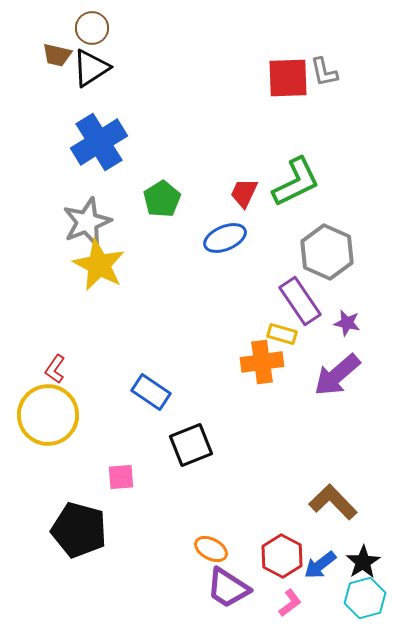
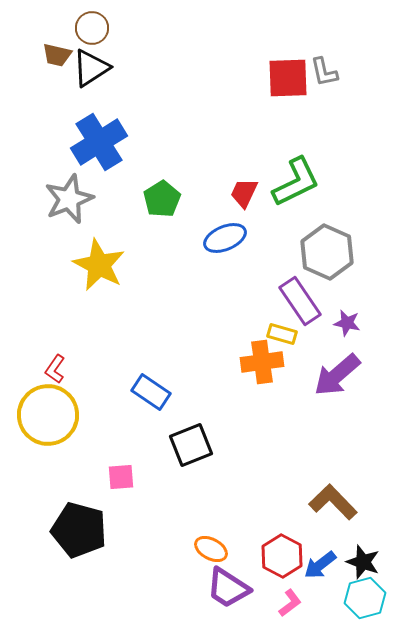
gray star: moved 18 px left, 23 px up
black star: rotated 20 degrees counterclockwise
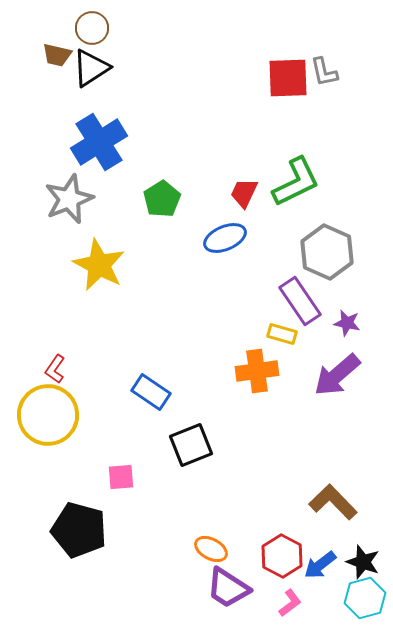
orange cross: moved 5 px left, 9 px down
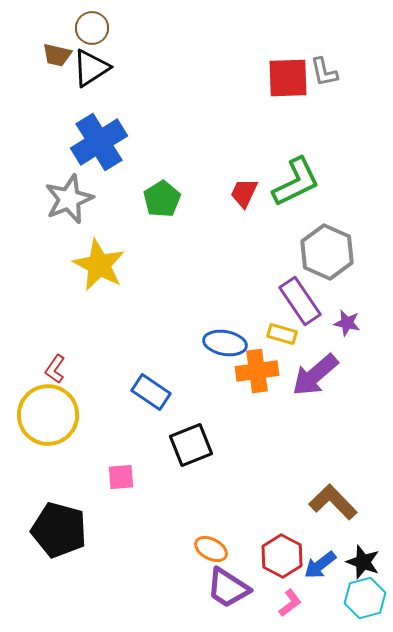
blue ellipse: moved 105 px down; rotated 33 degrees clockwise
purple arrow: moved 22 px left
black pentagon: moved 20 px left
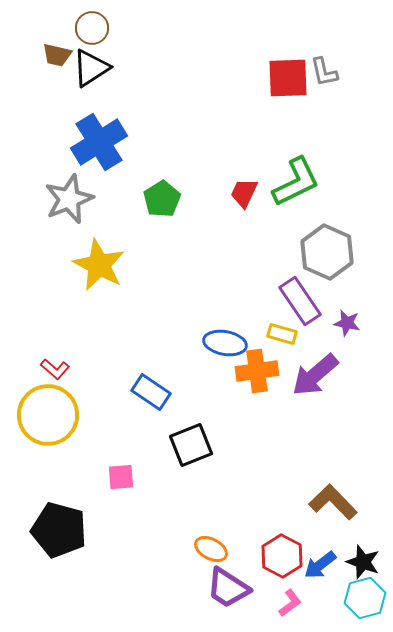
red L-shape: rotated 84 degrees counterclockwise
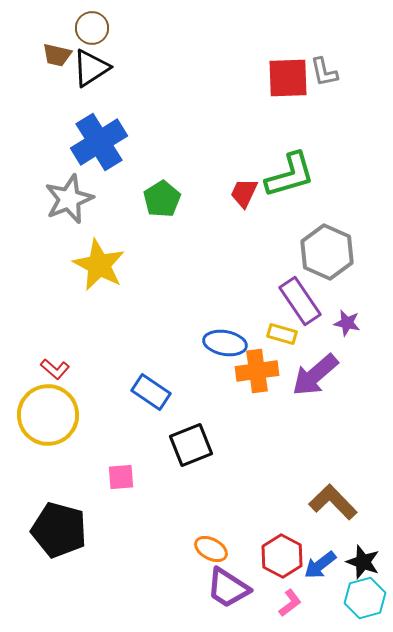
green L-shape: moved 6 px left, 7 px up; rotated 10 degrees clockwise
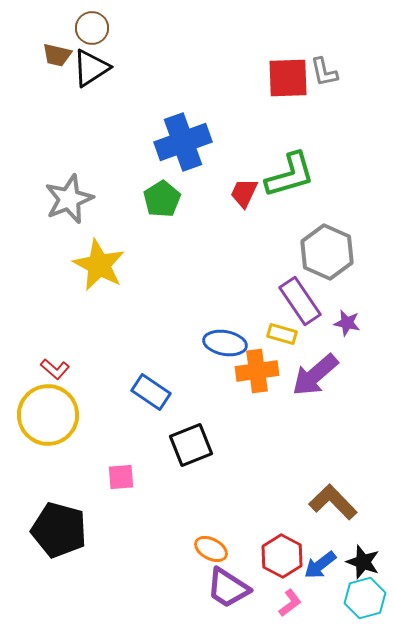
blue cross: moved 84 px right; rotated 12 degrees clockwise
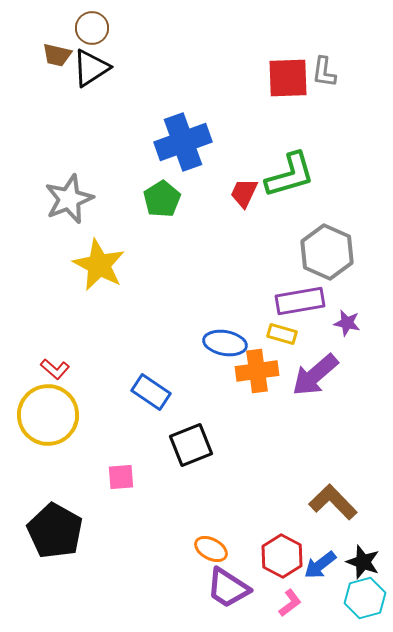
gray L-shape: rotated 20 degrees clockwise
purple rectangle: rotated 66 degrees counterclockwise
black pentagon: moved 4 px left, 1 px down; rotated 14 degrees clockwise
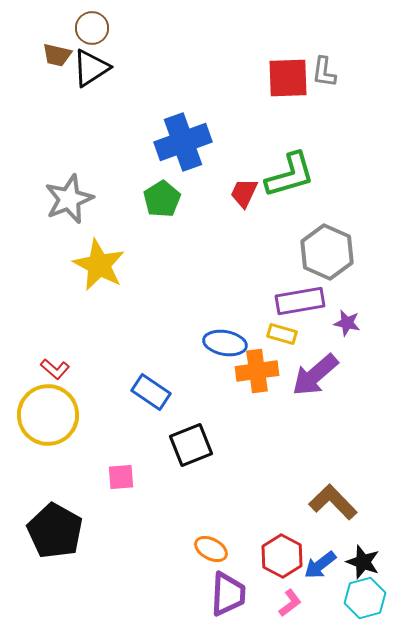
purple trapezoid: moved 6 px down; rotated 120 degrees counterclockwise
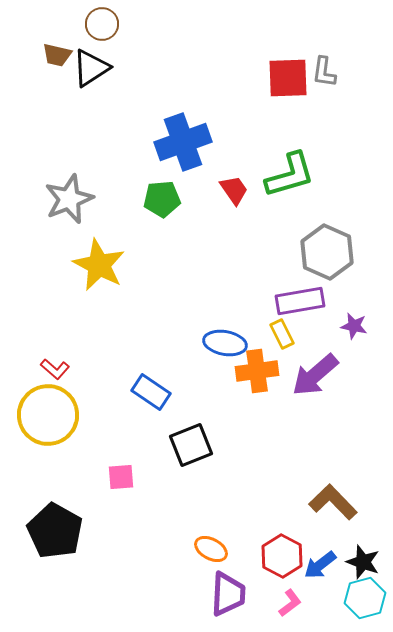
brown circle: moved 10 px right, 4 px up
red trapezoid: moved 10 px left, 3 px up; rotated 120 degrees clockwise
green pentagon: rotated 27 degrees clockwise
purple star: moved 7 px right, 3 px down
yellow rectangle: rotated 48 degrees clockwise
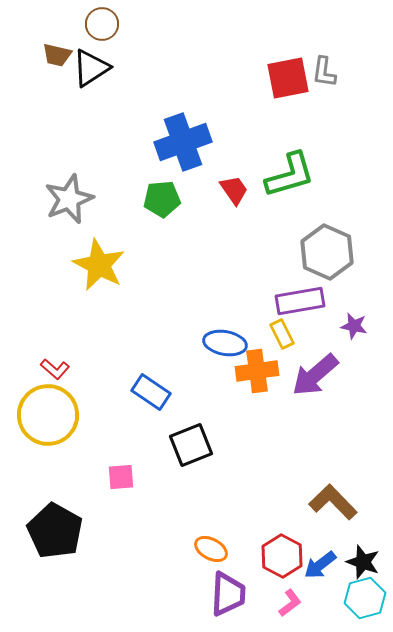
red square: rotated 9 degrees counterclockwise
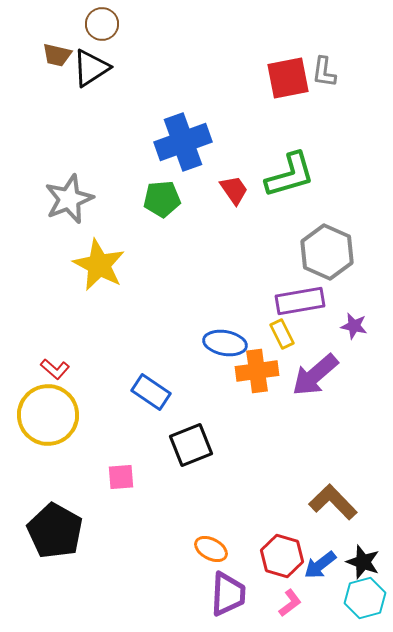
red hexagon: rotated 12 degrees counterclockwise
